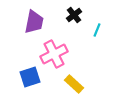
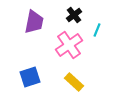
pink cross: moved 15 px right, 9 px up; rotated 8 degrees counterclockwise
yellow rectangle: moved 2 px up
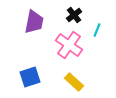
pink cross: rotated 20 degrees counterclockwise
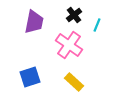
cyan line: moved 5 px up
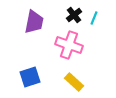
cyan line: moved 3 px left, 7 px up
pink cross: rotated 16 degrees counterclockwise
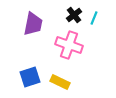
purple trapezoid: moved 1 px left, 2 px down
yellow rectangle: moved 14 px left; rotated 18 degrees counterclockwise
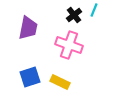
cyan line: moved 8 px up
purple trapezoid: moved 5 px left, 4 px down
